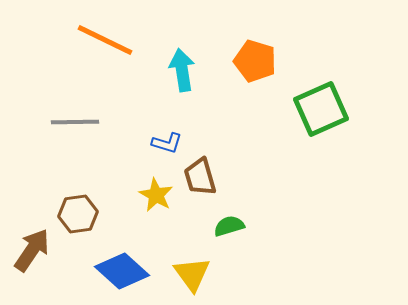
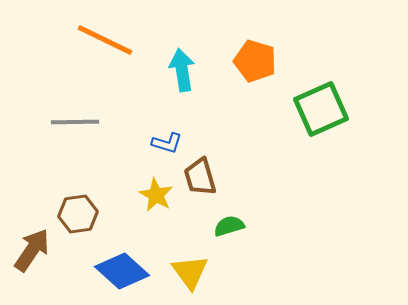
yellow triangle: moved 2 px left, 2 px up
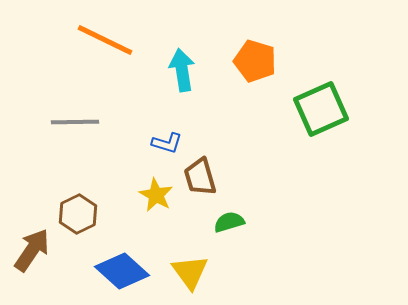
brown hexagon: rotated 18 degrees counterclockwise
green semicircle: moved 4 px up
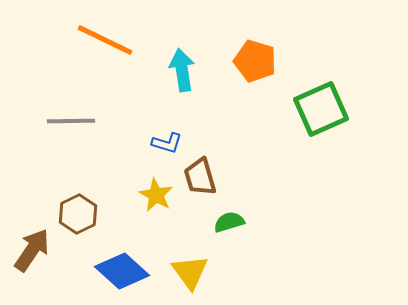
gray line: moved 4 px left, 1 px up
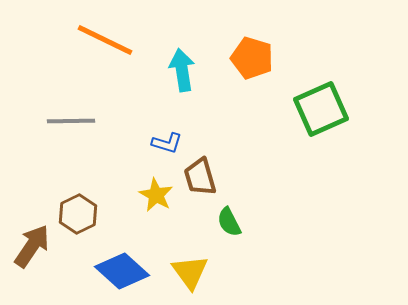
orange pentagon: moved 3 px left, 3 px up
green semicircle: rotated 100 degrees counterclockwise
brown arrow: moved 4 px up
